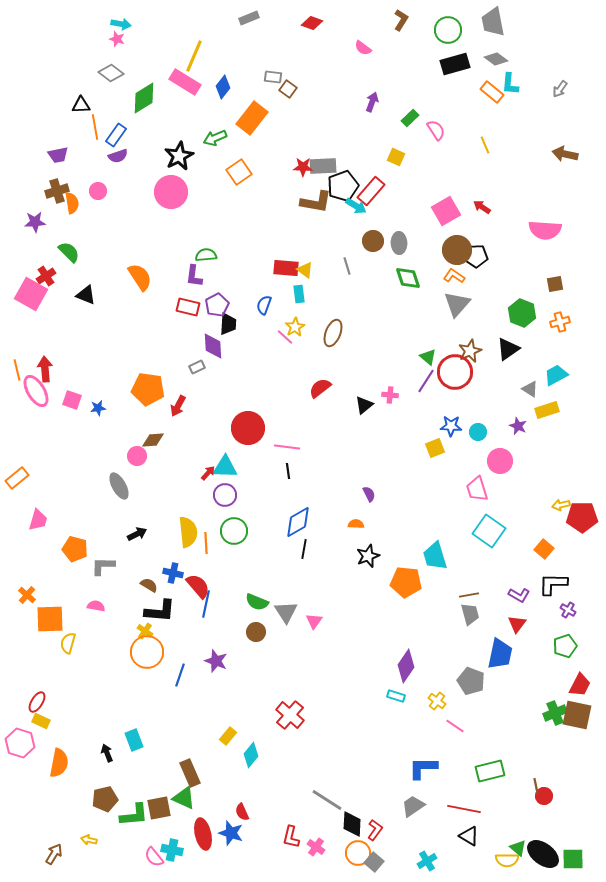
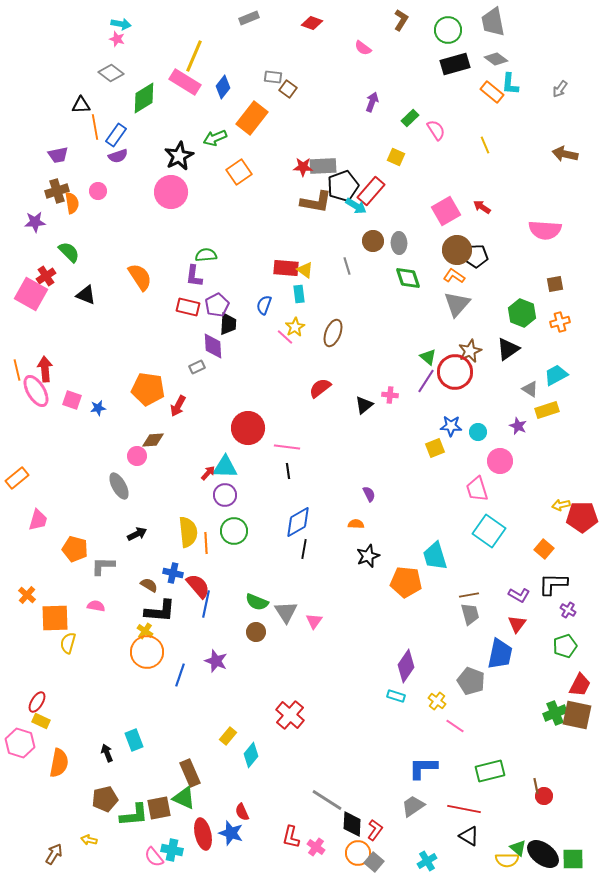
orange square at (50, 619): moved 5 px right, 1 px up
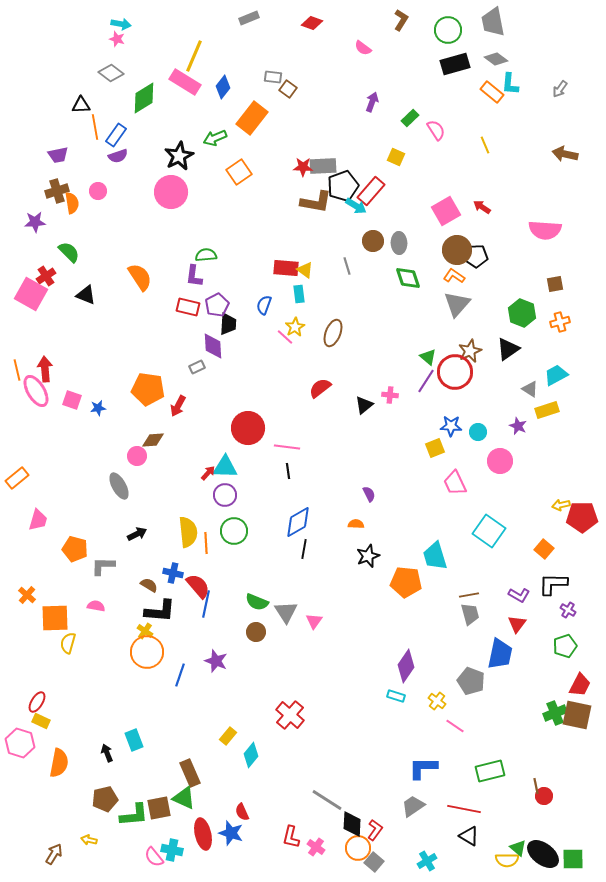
pink trapezoid at (477, 489): moved 22 px left, 6 px up; rotated 8 degrees counterclockwise
orange circle at (358, 853): moved 5 px up
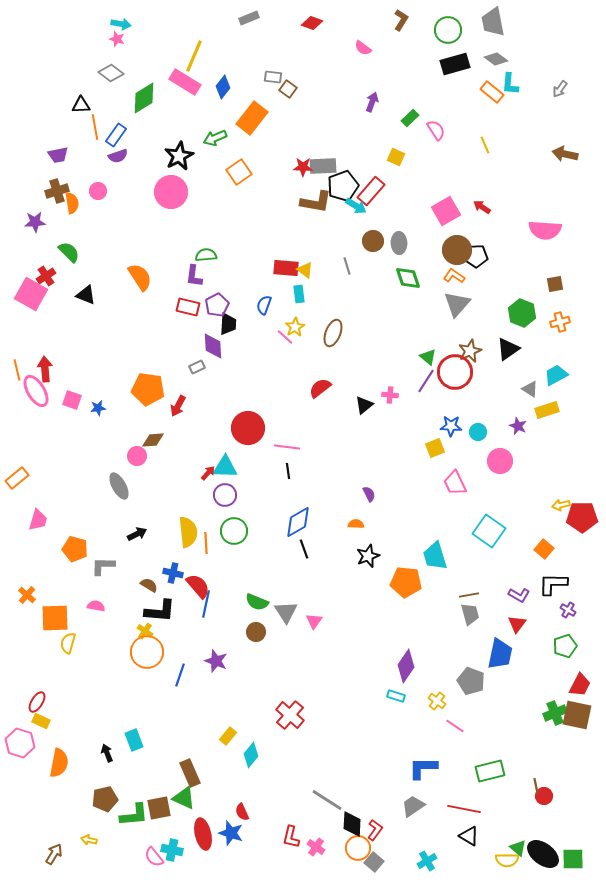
black line at (304, 549): rotated 30 degrees counterclockwise
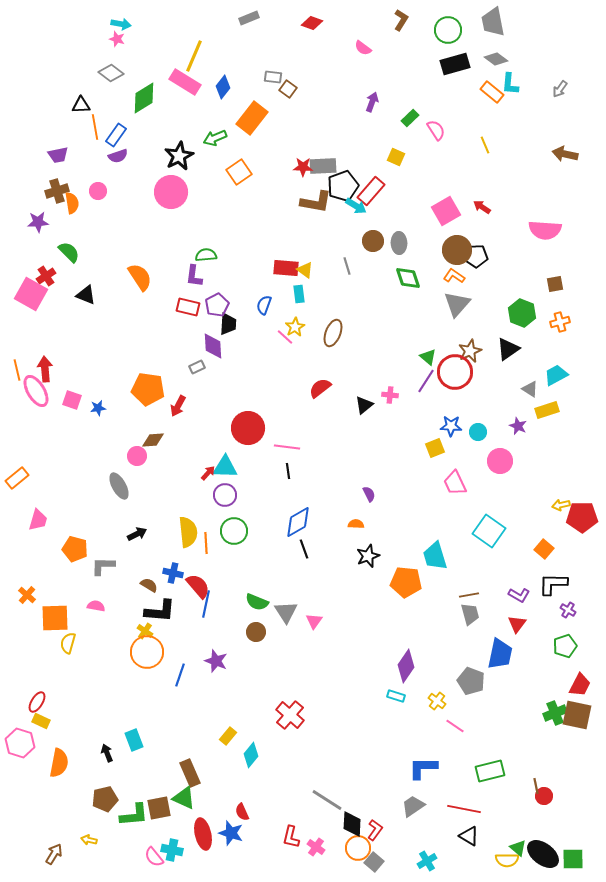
purple star at (35, 222): moved 3 px right
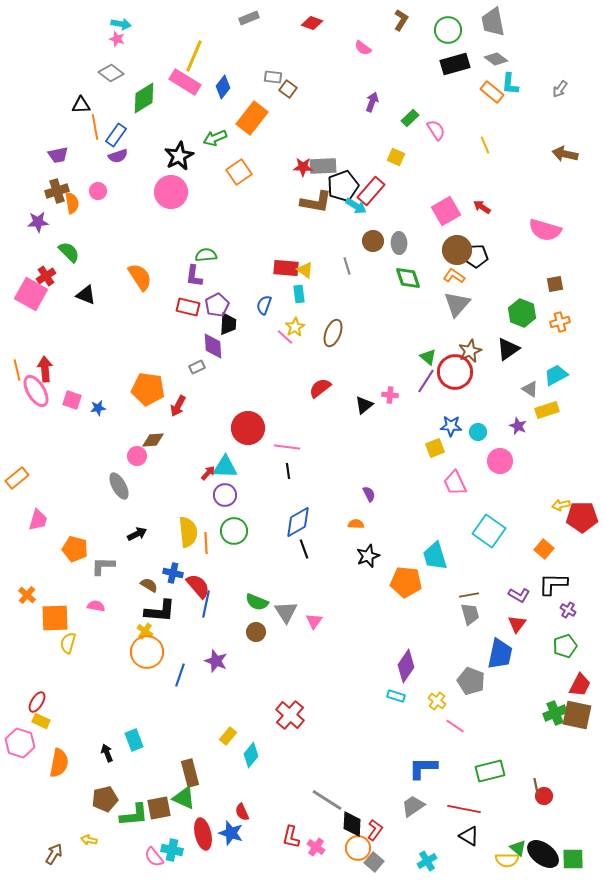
pink semicircle at (545, 230): rotated 12 degrees clockwise
brown rectangle at (190, 773): rotated 8 degrees clockwise
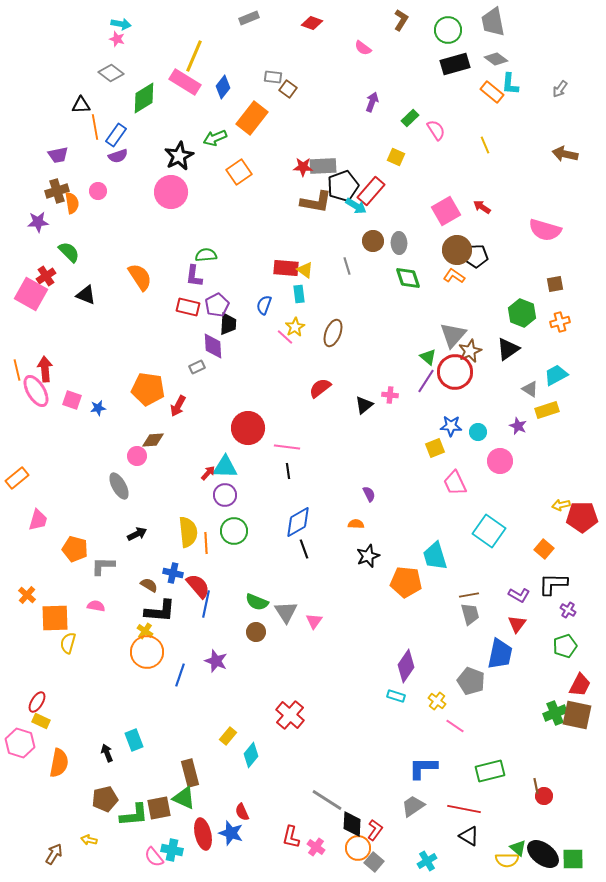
gray triangle at (457, 304): moved 4 px left, 31 px down
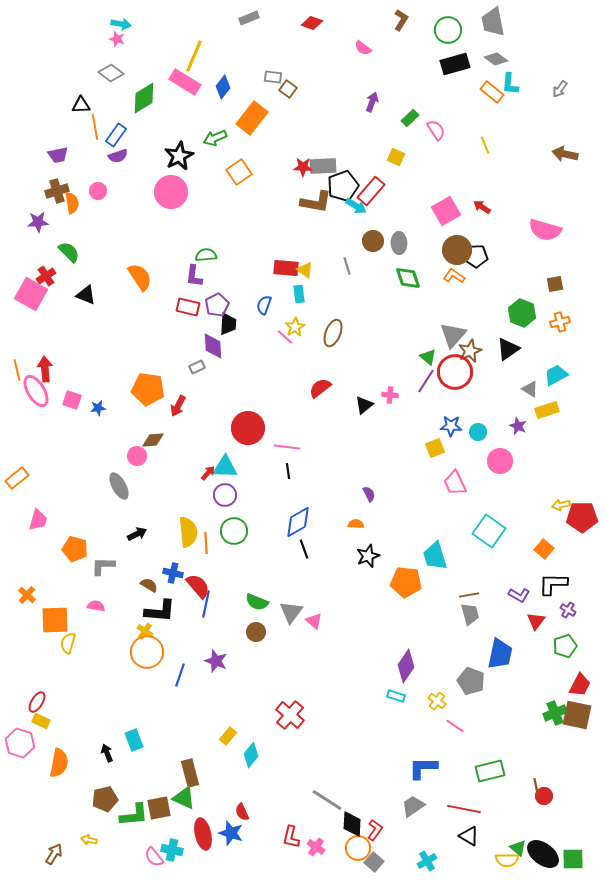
gray triangle at (286, 612): moved 5 px right; rotated 10 degrees clockwise
orange square at (55, 618): moved 2 px down
pink triangle at (314, 621): rotated 24 degrees counterclockwise
red triangle at (517, 624): moved 19 px right, 3 px up
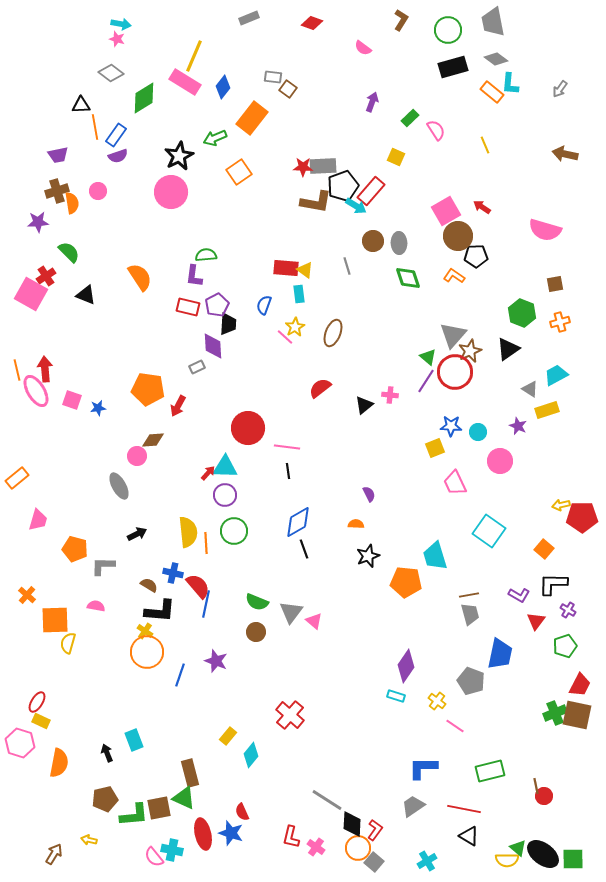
black rectangle at (455, 64): moved 2 px left, 3 px down
brown circle at (457, 250): moved 1 px right, 14 px up
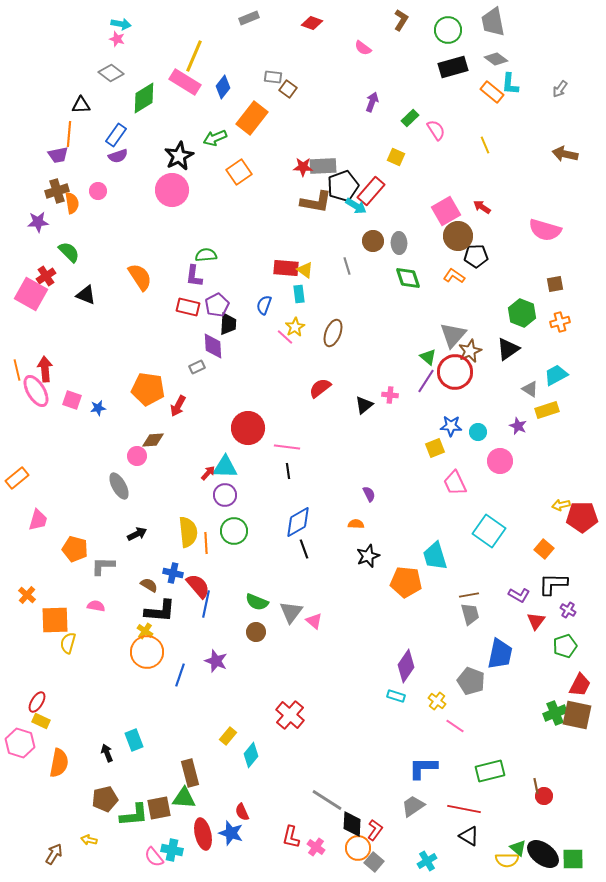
orange line at (95, 127): moved 26 px left, 7 px down; rotated 15 degrees clockwise
pink circle at (171, 192): moved 1 px right, 2 px up
green triangle at (184, 798): rotated 20 degrees counterclockwise
